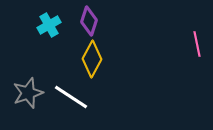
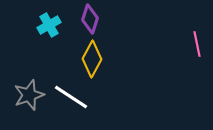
purple diamond: moved 1 px right, 2 px up
gray star: moved 1 px right, 2 px down
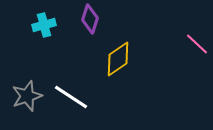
cyan cross: moved 5 px left; rotated 15 degrees clockwise
pink line: rotated 35 degrees counterclockwise
yellow diamond: moved 26 px right; rotated 27 degrees clockwise
gray star: moved 2 px left, 1 px down
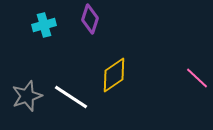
pink line: moved 34 px down
yellow diamond: moved 4 px left, 16 px down
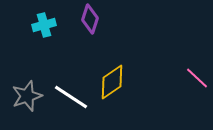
yellow diamond: moved 2 px left, 7 px down
